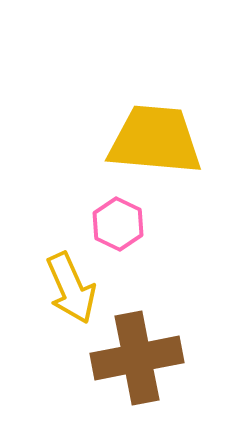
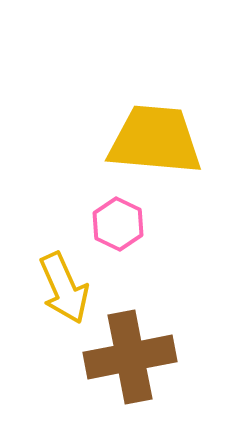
yellow arrow: moved 7 px left
brown cross: moved 7 px left, 1 px up
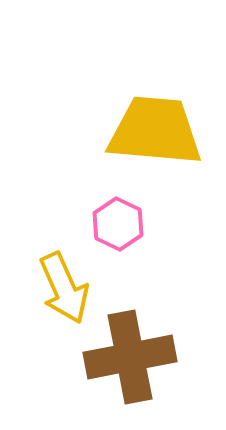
yellow trapezoid: moved 9 px up
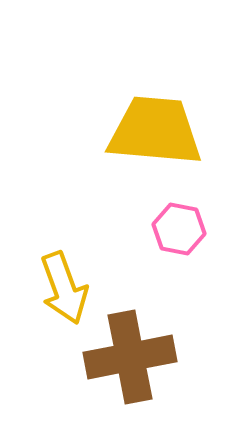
pink hexagon: moved 61 px right, 5 px down; rotated 15 degrees counterclockwise
yellow arrow: rotated 4 degrees clockwise
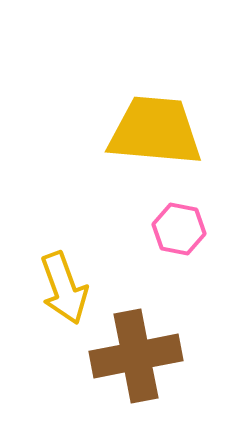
brown cross: moved 6 px right, 1 px up
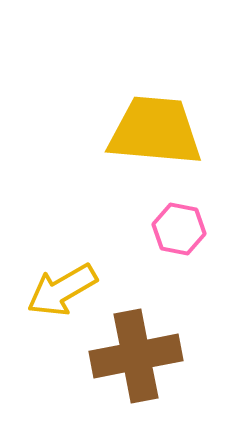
yellow arrow: moved 2 px left, 2 px down; rotated 80 degrees clockwise
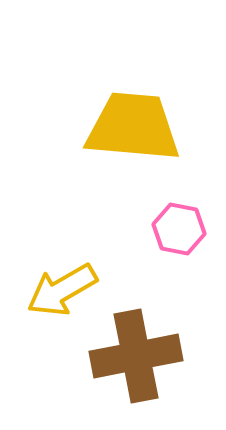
yellow trapezoid: moved 22 px left, 4 px up
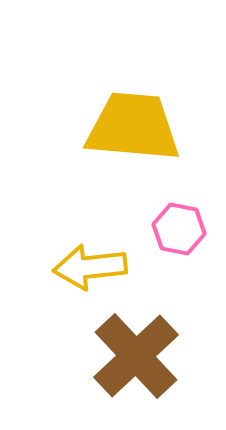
yellow arrow: moved 28 px right, 23 px up; rotated 24 degrees clockwise
brown cross: rotated 32 degrees counterclockwise
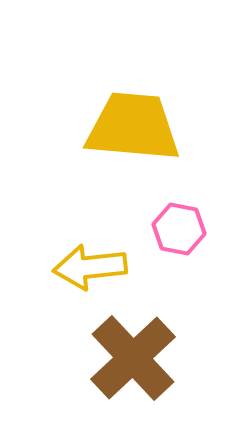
brown cross: moved 3 px left, 2 px down
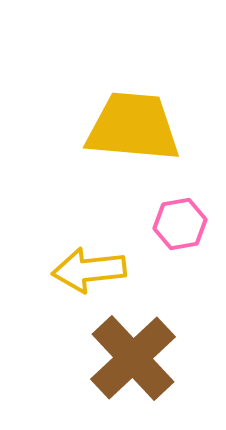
pink hexagon: moved 1 px right, 5 px up; rotated 21 degrees counterclockwise
yellow arrow: moved 1 px left, 3 px down
